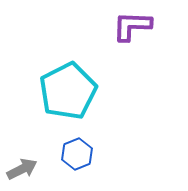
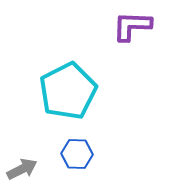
blue hexagon: rotated 24 degrees clockwise
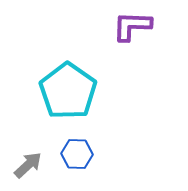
cyan pentagon: rotated 10 degrees counterclockwise
gray arrow: moved 6 px right, 4 px up; rotated 16 degrees counterclockwise
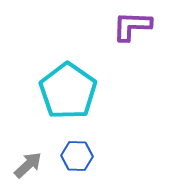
blue hexagon: moved 2 px down
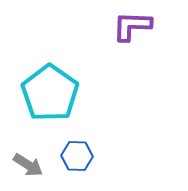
cyan pentagon: moved 18 px left, 2 px down
gray arrow: rotated 76 degrees clockwise
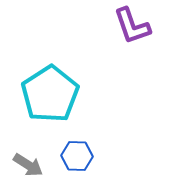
purple L-shape: rotated 111 degrees counterclockwise
cyan pentagon: moved 1 px down; rotated 4 degrees clockwise
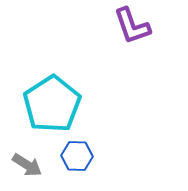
cyan pentagon: moved 2 px right, 10 px down
gray arrow: moved 1 px left
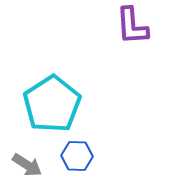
purple L-shape: rotated 15 degrees clockwise
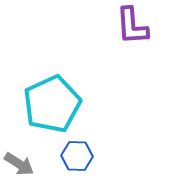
cyan pentagon: rotated 8 degrees clockwise
gray arrow: moved 8 px left, 1 px up
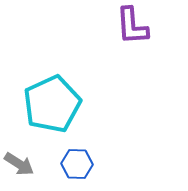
blue hexagon: moved 8 px down
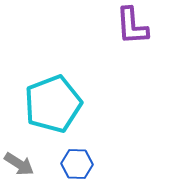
cyan pentagon: moved 1 px right; rotated 4 degrees clockwise
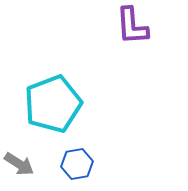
blue hexagon: rotated 12 degrees counterclockwise
